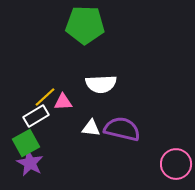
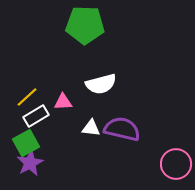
white semicircle: rotated 12 degrees counterclockwise
yellow line: moved 18 px left
purple star: rotated 16 degrees clockwise
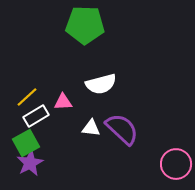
purple semicircle: rotated 30 degrees clockwise
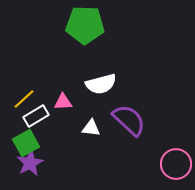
yellow line: moved 3 px left, 2 px down
purple semicircle: moved 7 px right, 9 px up
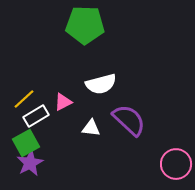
pink triangle: rotated 24 degrees counterclockwise
